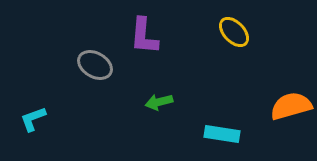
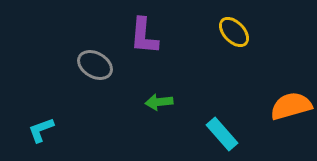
green arrow: rotated 8 degrees clockwise
cyan L-shape: moved 8 px right, 11 px down
cyan rectangle: rotated 40 degrees clockwise
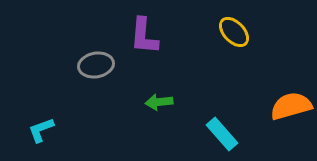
gray ellipse: moved 1 px right; rotated 40 degrees counterclockwise
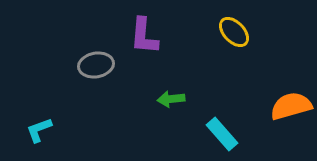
green arrow: moved 12 px right, 3 px up
cyan L-shape: moved 2 px left
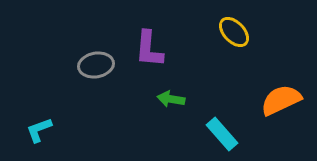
purple L-shape: moved 5 px right, 13 px down
green arrow: rotated 16 degrees clockwise
orange semicircle: moved 10 px left, 6 px up; rotated 9 degrees counterclockwise
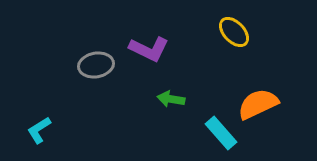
purple L-shape: rotated 69 degrees counterclockwise
orange semicircle: moved 23 px left, 4 px down
cyan L-shape: rotated 12 degrees counterclockwise
cyan rectangle: moved 1 px left, 1 px up
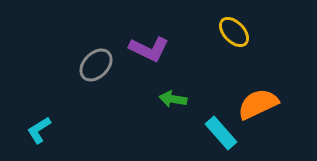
gray ellipse: rotated 36 degrees counterclockwise
green arrow: moved 2 px right
